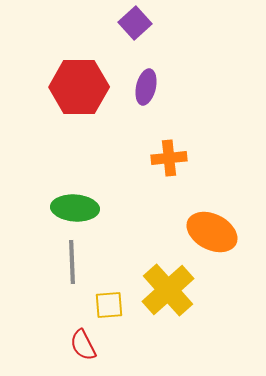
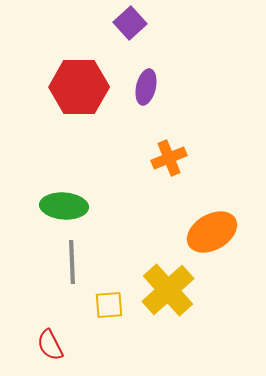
purple square: moved 5 px left
orange cross: rotated 16 degrees counterclockwise
green ellipse: moved 11 px left, 2 px up
orange ellipse: rotated 57 degrees counterclockwise
red semicircle: moved 33 px left
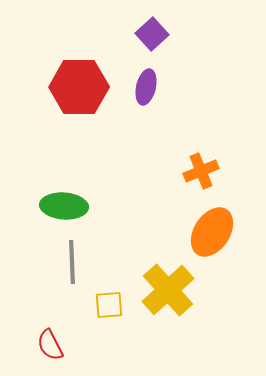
purple square: moved 22 px right, 11 px down
orange cross: moved 32 px right, 13 px down
orange ellipse: rotated 27 degrees counterclockwise
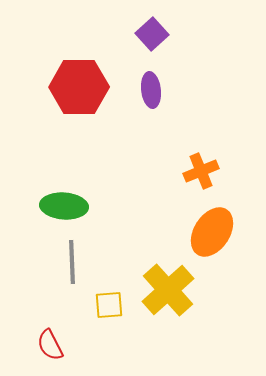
purple ellipse: moved 5 px right, 3 px down; rotated 20 degrees counterclockwise
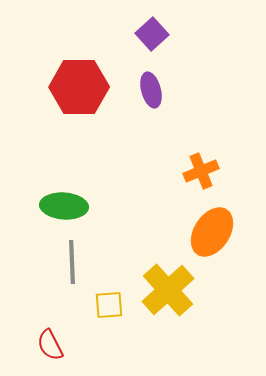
purple ellipse: rotated 8 degrees counterclockwise
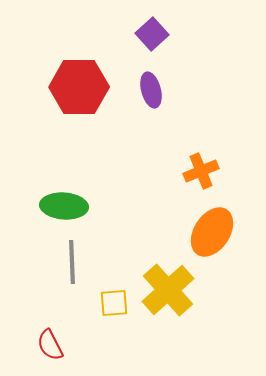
yellow square: moved 5 px right, 2 px up
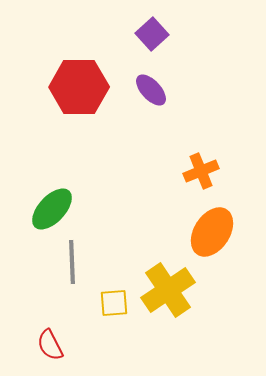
purple ellipse: rotated 28 degrees counterclockwise
green ellipse: moved 12 px left, 3 px down; rotated 51 degrees counterclockwise
yellow cross: rotated 8 degrees clockwise
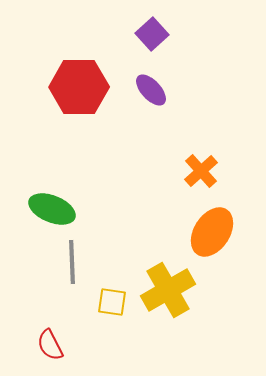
orange cross: rotated 20 degrees counterclockwise
green ellipse: rotated 69 degrees clockwise
yellow cross: rotated 4 degrees clockwise
yellow square: moved 2 px left, 1 px up; rotated 12 degrees clockwise
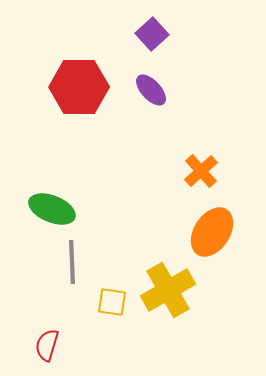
red semicircle: moved 3 px left; rotated 44 degrees clockwise
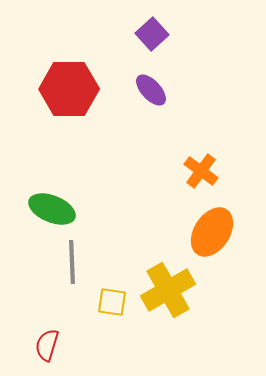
red hexagon: moved 10 px left, 2 px down
orange cross: rotated 12 degrees counterclockwise
